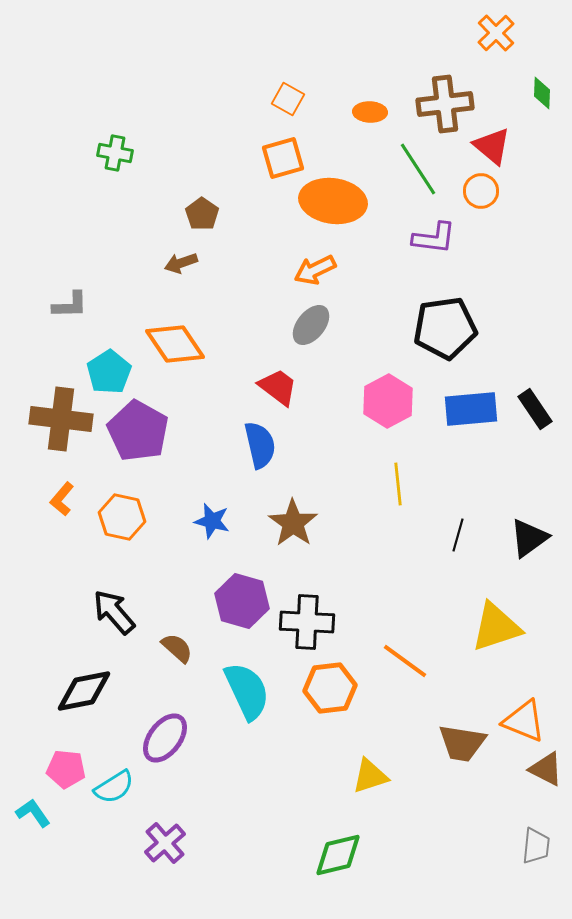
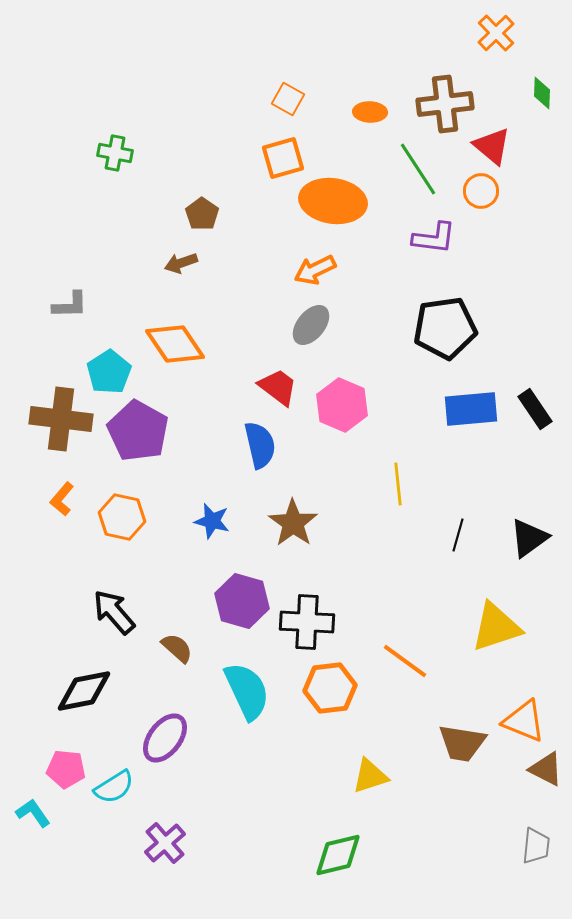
pink hexagon at (388, 401): moved 46 px left, 4 px down; rotated 9 degrees counterclockwise
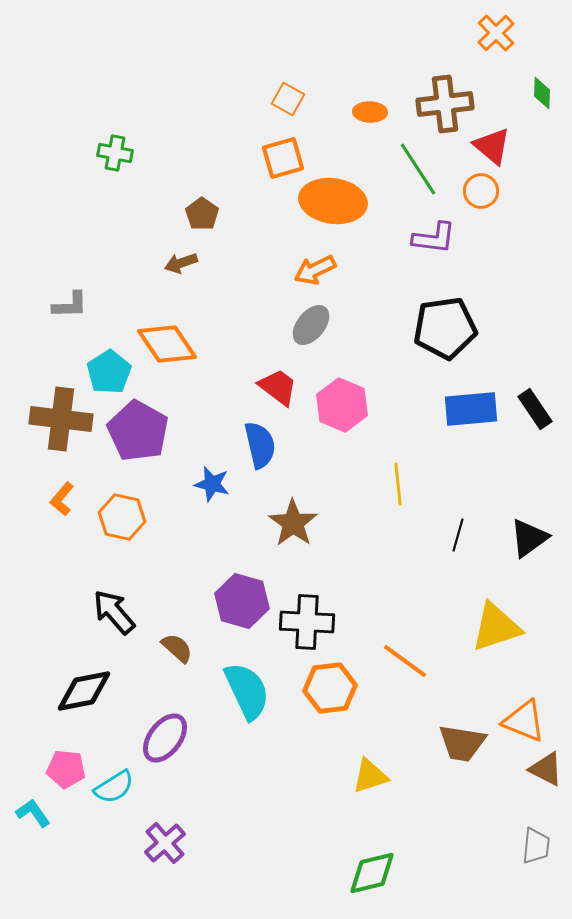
orange diamond at (175, 344): moved 8 px left
blue star at (212, 521): moved 37 px up
green diamond at (338, 855): moved 34 px right, 18 px down
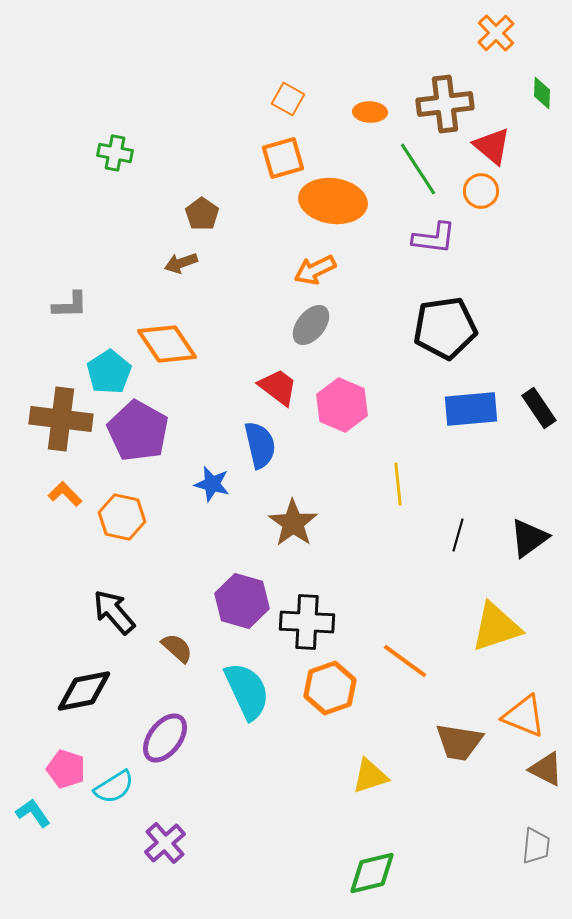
black rectangle at (535, 409): moved 4 px right, 1 px up
orange L-shape at (62, 499): moved 3 px right, 5 px up; rotated 96 degrees clockwise
orange hexagon at (330, 688): rotated 12 degrees counterclockwise
orange triangle at (524, 721): moved 5 px up
brown trapezoid at (462, 743): moved 3 px left, 1 px up
pink pentagon at (66, 769): rotated 12 degrees clockwise
